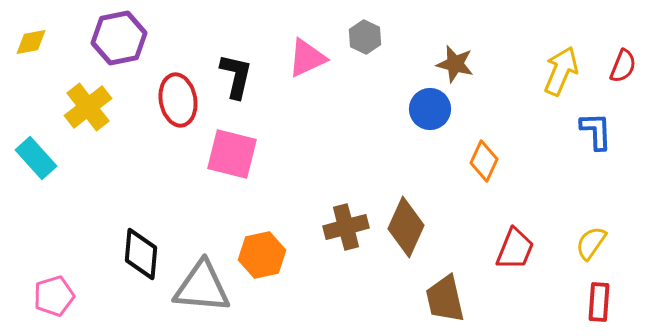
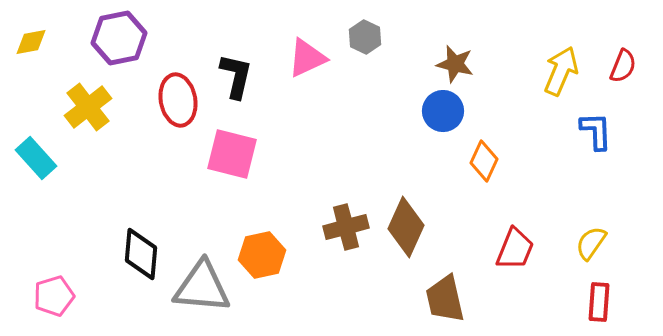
blue circle: moved 13 px right, 2 px down
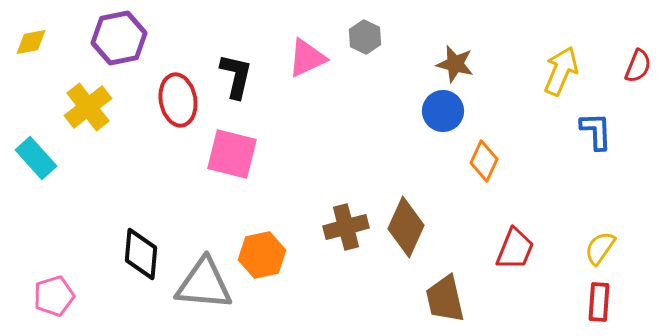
red semicircle: moved 15 px right
yellow semicircle: moved 9 px right, 5 px down
gray triangle: moved 2 px right, 3 px up
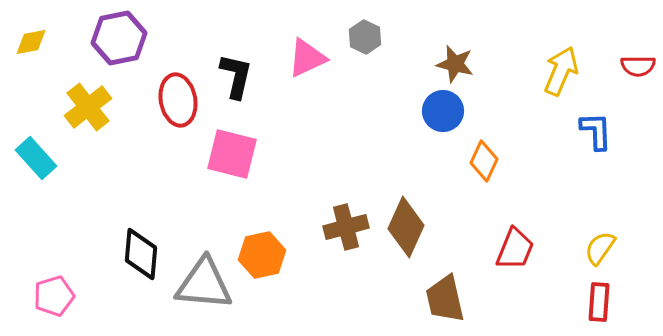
red semicircle: rotated 68 degrees clockwise
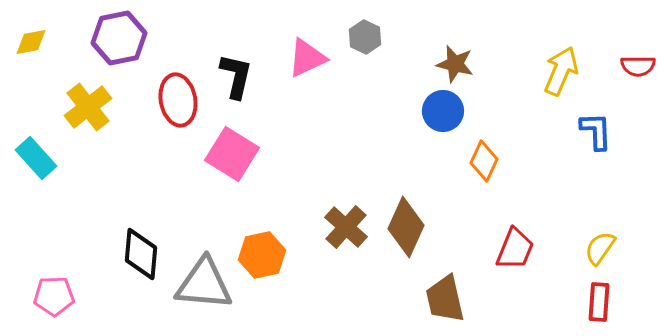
pink square: rotated 18 degrees clockwise
brown cross: rotated 33 degrees counterclockwise
pink pentagon: rotated 15 degrees clockwise
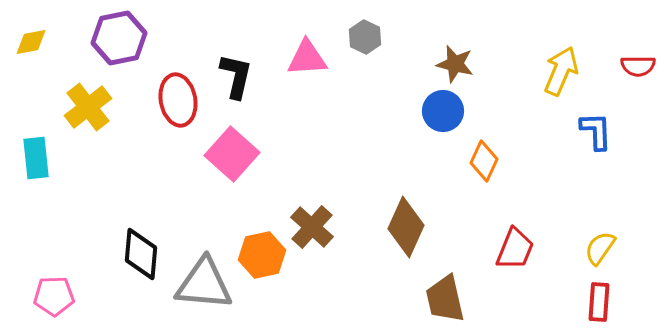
pink triangle: rotated 21 degrees clockwise
pink square: rotated 10 degrees clockwise
cyan rectangle: rotated 36 degrees clockwise
brown cross: moved 34 px left
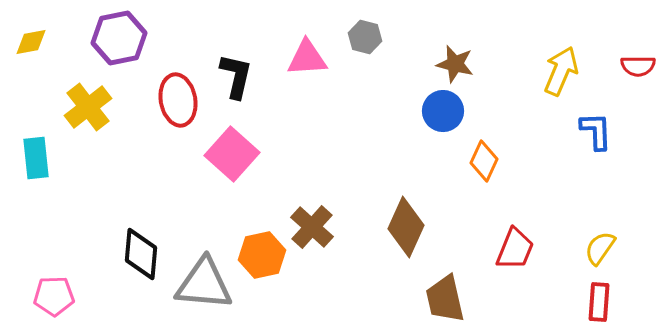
gray hexagon: rotated 12 degrees counterclockwise
